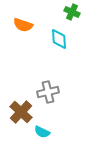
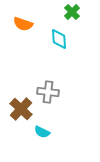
green cross: rotated 21 degrees clockwise
orange semicircle: moved 1 px up
gray cross: rotated 20 degrees clockwise
brown cross: moved 3 px up
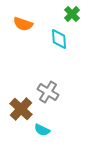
green cross: moved 2 px down
gray cross: rotated 25 degrees clockwise
cyan semicircle: moved 2 px up
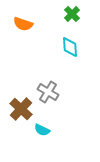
cyan diamond: moved 11 px right, 8 px down
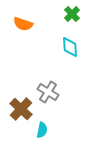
cyan semicircle: rotated 105 degrees counterclockwise
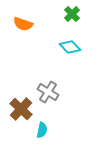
cyan diamond: rotated 40 degrees counterclockwise
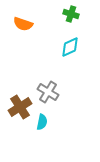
green cross: moved 1 px left; rotated 28 degrees counterclockwise
cyan diamond: rotated 70 degrees counterclockwise
brown cross: moved 1 px left, 2 px up; rotated 15 degrees clockwise
cyan semicircle: moved 8 px up
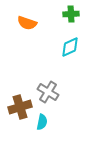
green cross: rotated 21 degrees counterclockwise
orange semicircle: moved 4 px right, 1 px up
brown cross: rotated 15 degrees clockwise
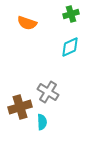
green cross: rotated 14 degrees counterclockwise
cyan semicircle: rotated 14 degrees counterclockwise
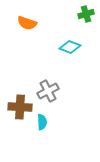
green cross: moved 15 px right
cyan diamond: rotated 45 degrees clockwise
gray cross: moved 1 px up; rotated 30 degrees clockwise
brown cross: rotated 20 degrees clockwise
